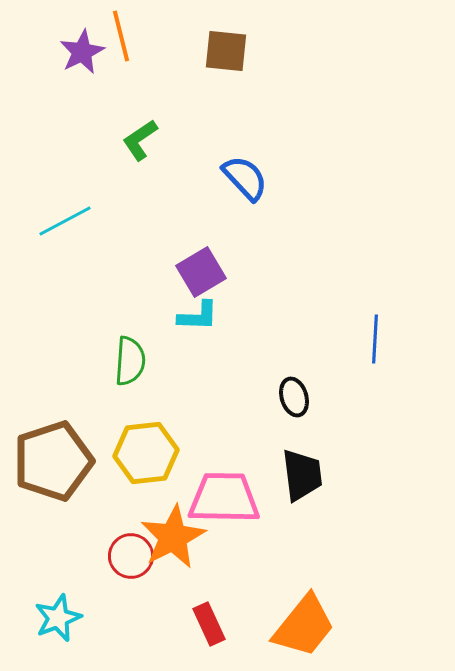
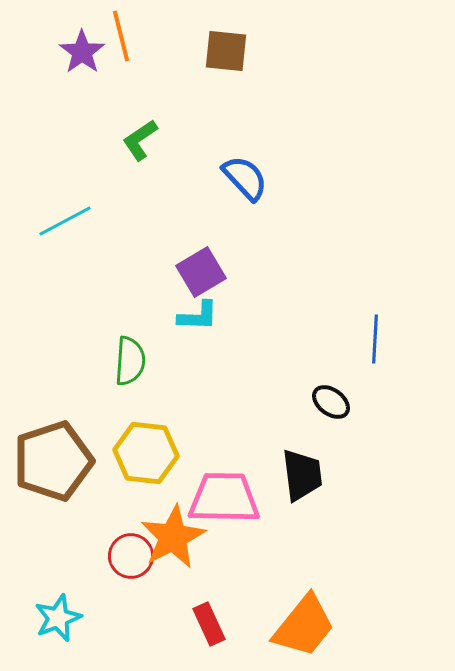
purple star: rotated 9 degrees counterclockwise
black ellipse: moved 37 px right, 5 px down; rotated 36 degrees counterclockwise
yellow hexagon: rotated 12 degrees clockwise
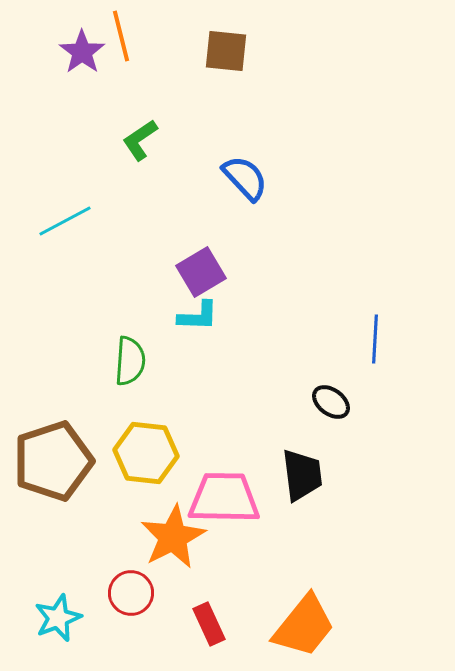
red circle: moved 37 px down
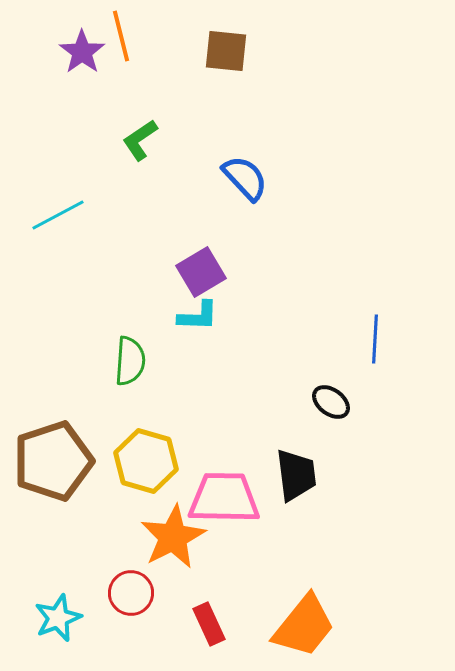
cyan line: moved 7 px left, 6 px up
yellow hexagon: moved 8 px down; rotated 10 degrees clockwise
black trapezoid: moved 6 px left
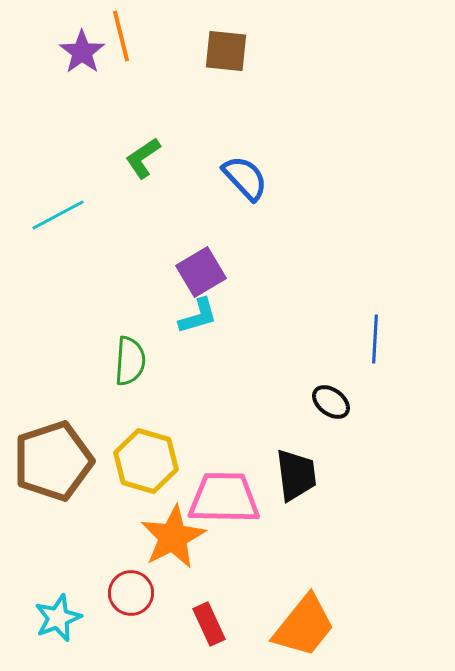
green L-shape: moved 3 px right, 18 px down
cyan L-shape: rotated 18 degrees counterclockwise
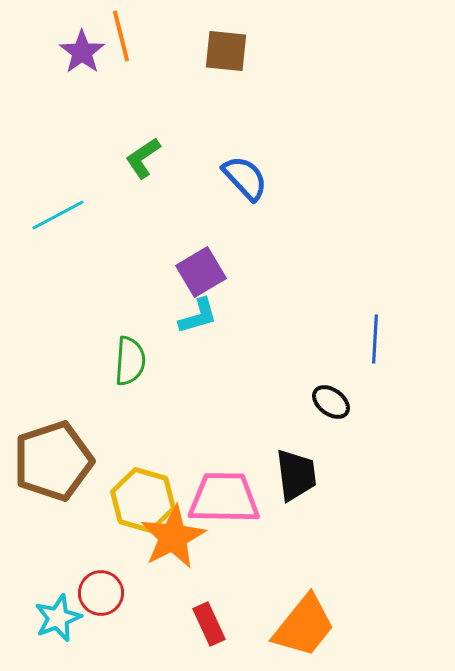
yellow hexagon: moved 3 px left, 39 px down
red circle: moved 30 px left
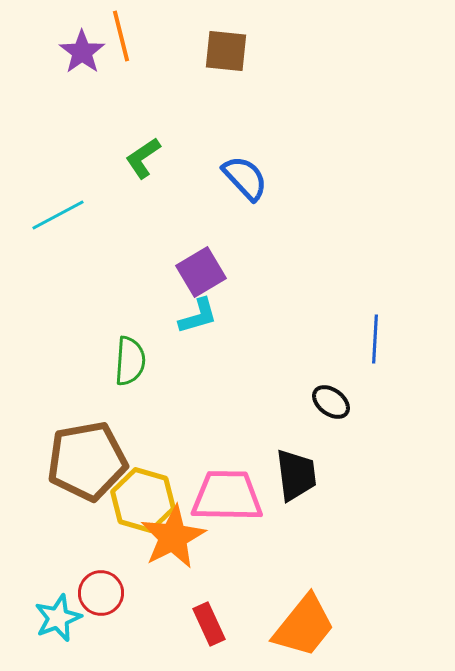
brown pentagon: moved 34 px right; rotated 8 degrees clockwise
pink trapezoid: moved 3 px right, 2 px up
